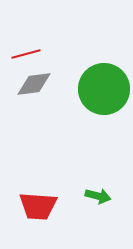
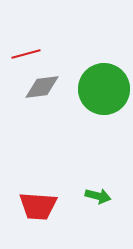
gray diamond: moved 8 px right, 3 px down
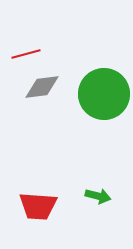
green circle: moved 5 px down
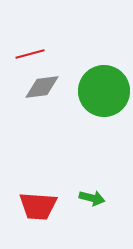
red line: moved 4 px right
green circle: moved 3 px up
green arrow: moved 6 px left, 2 px down
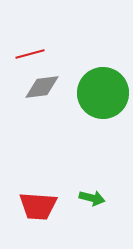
green circle: moved 1 px left, 2 px down
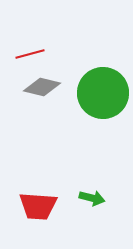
gray diamond: rotated 21 degrees clockwise
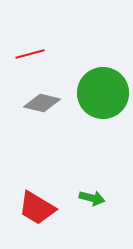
gray diamond: moved 16 px down
red trapezoid: moved 1 px left, 2 px down; rotated 27 degrees clockwise
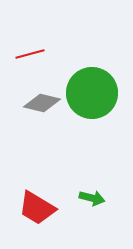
green circle: moved 11 px left
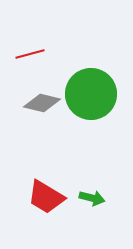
green circle: moved 1 px left, 1 px down
red trapezoid: moved 9 px right, 11 px up
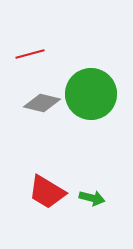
red trapezoid: moved 1 px right, 5 px up
